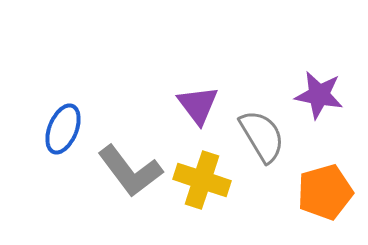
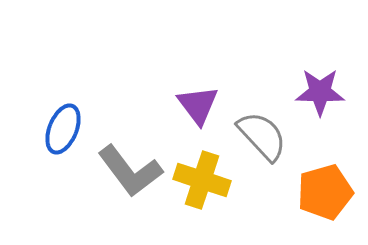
purple star: moved 1 px right, 3 px up; rotated 9 degrees counterclockwise
gray semicircle: rotated 12 degrees counterclockwise
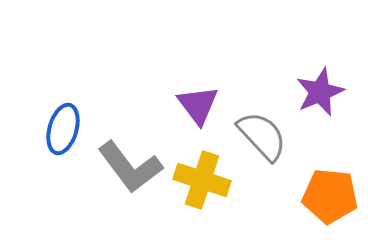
purple star: rotated 24 degrees counterclockwise
blue ellipse: rotated 6 degrees counterclockwise
gray L-shape: moved 4 px up
orange pentagon: moved 5 px right, 4 px down; rotated 22 degrees clockwise
